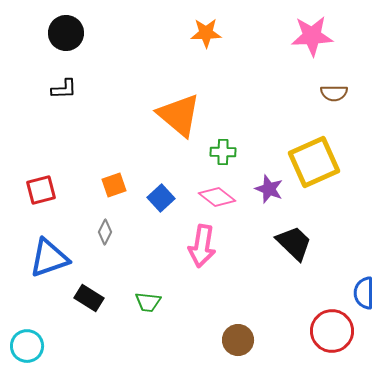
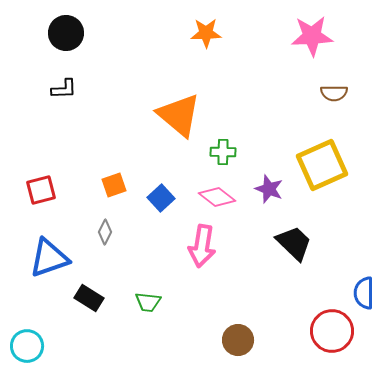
yellow square: moved 8 px right, 3 px down
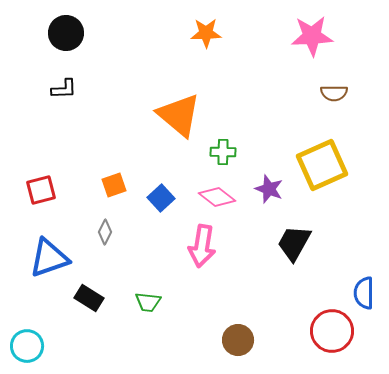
black trapezoid: rotated 105 degrees counterclockwise
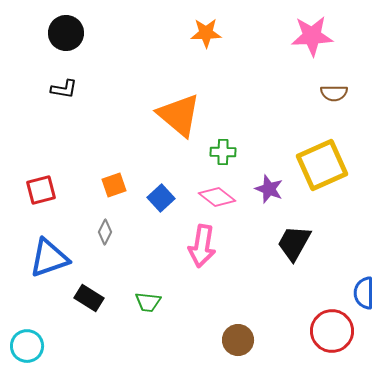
black L-shape: rotated 12 degrees clockwise
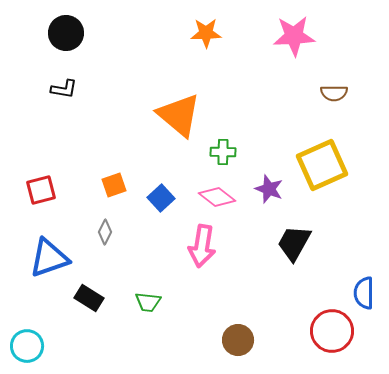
pink star: moved 18 px left
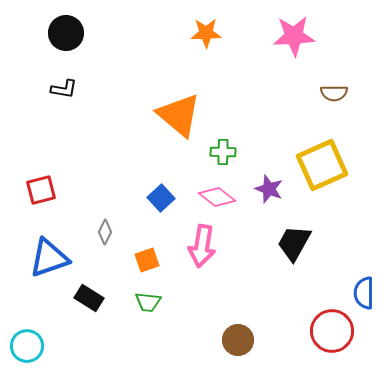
orange square: moved 33 px right, 75 px down
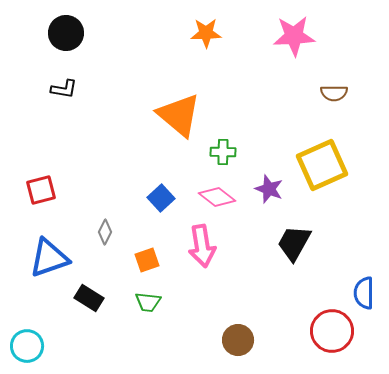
pink arrow: rotated 18 degrees counterclockwise
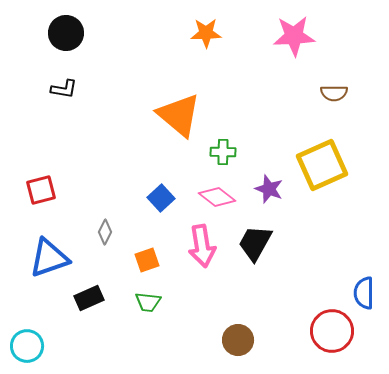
black trapezoid: moved 39 px left
black rectangle: rotated 56 degrees counterclockwise
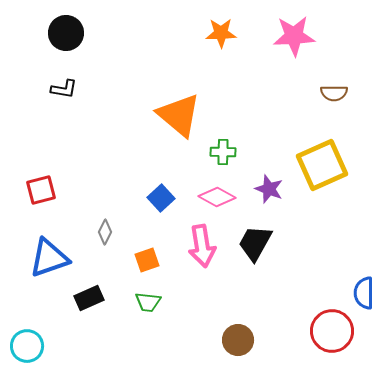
orange star: moved 15 px right
pink diamond: rotated 9 degrees counterclockwise
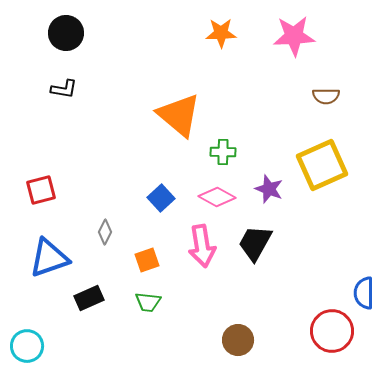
brown semicircle: moved 8 px left, 3 px down
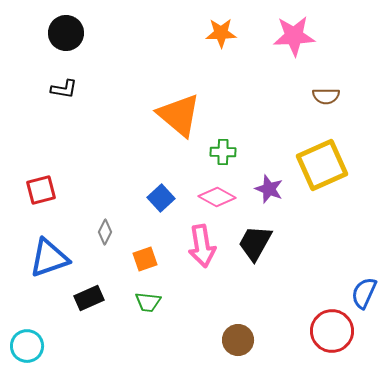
orange square: moved 2 px left, 1 px up
blue semicircle: rotated 24 degrees clockwise
